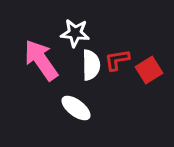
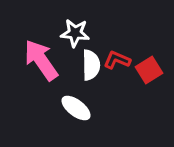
red L-shape: rotated 32 degrees clockwise
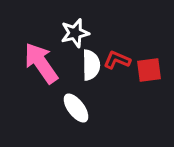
white star: rotated 20 degrees counterclockwise
pink arrow: moved 3 px down
red square: rotated 24 degrees clockwise
white ellipse: rotated 16 degrees clockwise
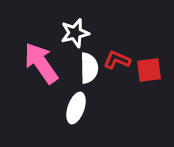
white semicircle: moved 2 px left, 3 px down
white ellipse: rotated 56 degrees clockwise
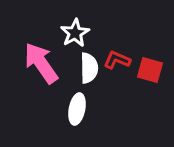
white star: rotated 16 degrees counterclockwise
red square: moved 1 px right; rotated 24 degrees clockwise
white ellipse: moved 1 px right, 1 px down; rotated 8 degrees counterclockwise
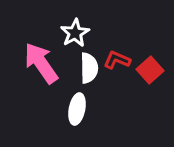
red square: rotated 32 degrees clockwise
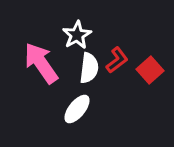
white star: moved 2 px right, 2 px down
red L-shape: rotated 120 degrees clockwise
white semicircle: rotated 8 degrees clockwise
white ellipse: rotated 28 degrees clockwise
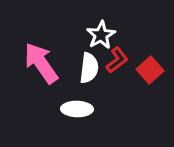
white star: moved 24 px right
white ellipse: rotated 52 degrees clockwise
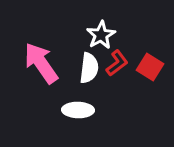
red L-shape: moved 3 px down
red square: moved 3 px up; rotated 16 degrees counterclockwise
white ellipse: moved 1 px right, 1 px down
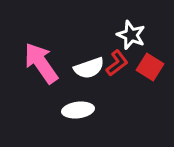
white star: moved 30 px right; rotated 20 degrees counterclockwise
white semicircle: rotated 64 degrees clockwise
white ellipse: rotated 8 degrees counterclockwise
